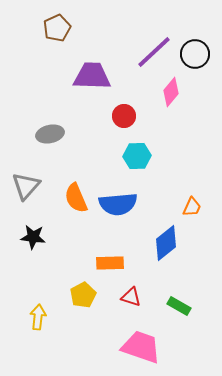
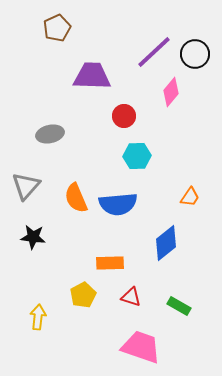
orange trapezoid: moved 2 px left, 10 px up; rotated 10 degrees clockwise
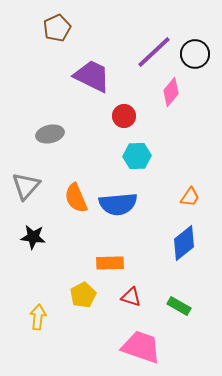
purple trapezoid: rotated 24 degrees clockwise
blue diamond: moved 18 px right
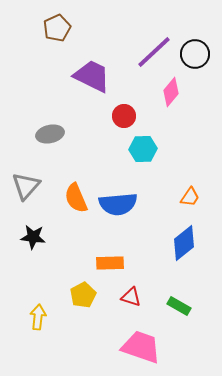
cyan hexagon: moved 6 px right, 7 px up
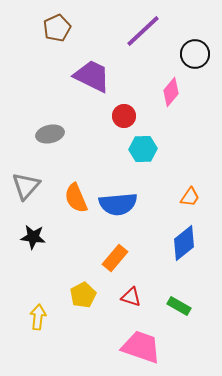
purple line: moved 11 px left, 21 px up
orange rectangle: moved 5 px right, 5 px up; rotated 48 degrees counterclockwise
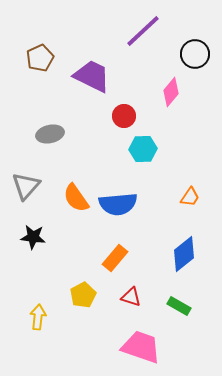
brown pentagon: moved 17 px left, 30 px down
orange semicircle: rotated 12 degrees counterclockwise
blue diamond: moved 11 px down
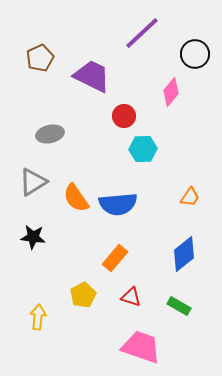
purple line: moved 1 px left, 2 px down
gray triangle: moved 7 px right, 4 px up; rotated 16 degrees clockwise
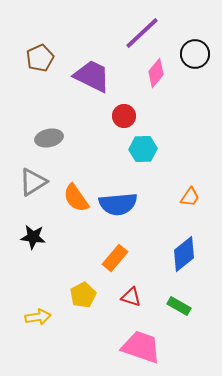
pink diamond: moved 15 px left, 19 px up
gray ellipse: moved 1 px left, 4 px down
yellow arrow: rotated 75 degrees clockwise
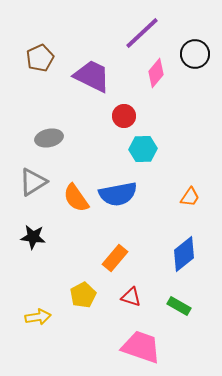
blue semicircle: moved 10 px up; rotated 6 degrees counterclockwise
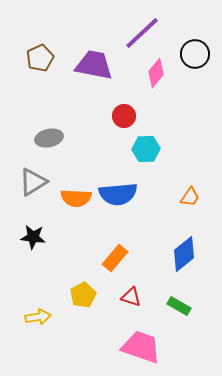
purple trapezoid: moved 2 px right, 11 px up; rotated 15 degrees counterclockwise
cyan hexagon: moved 3 px right
blue semicircle: rotated 6 degrees clockwise
orange semicircle: rotated 52 degrees counterclockwise
